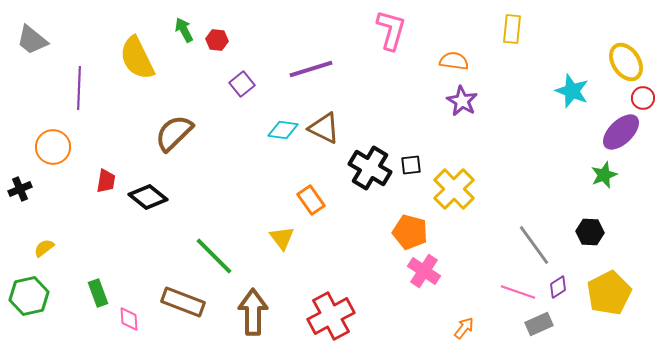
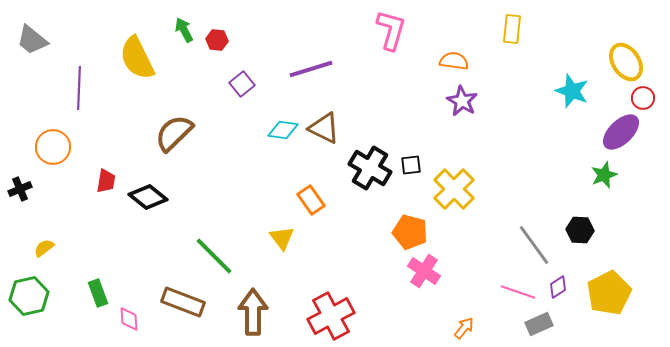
black hexagon at (590, 232): moved 10 px left, 2 px up
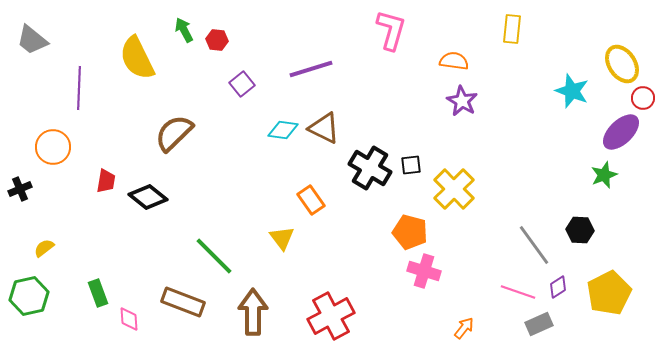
yellow ellipse at (626, 62): moved 4 px left, 2 px down
pink cross at (424, 271): rotated 16 degrees counterclockwise
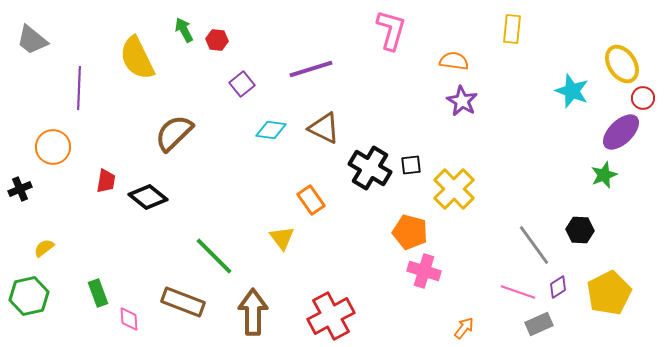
cyan diamond at (283, 130): moved 12 px left
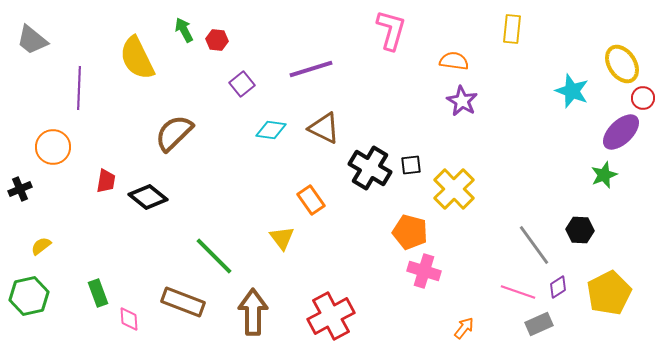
yellow semicircle at (44, 248): moved 3 px left, 2 px up
